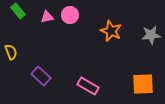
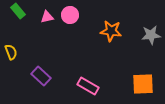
orange star: rotated 15 degrees counterclockwise
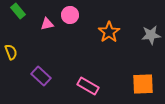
pink triangle: moved 7 px down
orange star: moved 2 px left, 1 px down; rotated 30 degrees clockwise
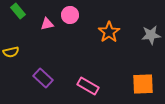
yellow semicircle: rotated 98 degrees clockwise
purple rectangle: moved 2 px right, 2 px down
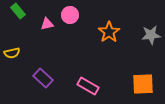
yellow semicircle: moved 1 px right, 1 px down
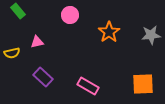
pink triangle: moved 10 px left, 18 px down
purple rectangle: moved 1 px up
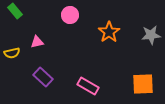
green rectangle: moved 3 px left
